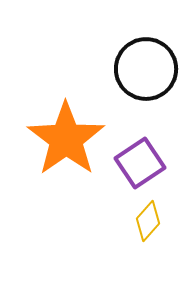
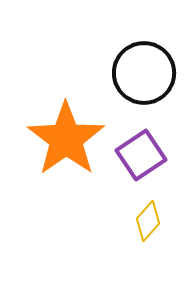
black circle: moved 2 px left, 4 px down
purple square: moved 1 px right, 8 px up
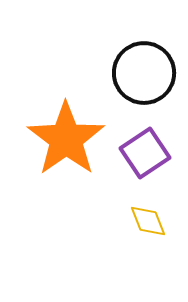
purple square: moved 4 px right, 2 px up
yellow diamond: rotated 63 degrees counterclockwise
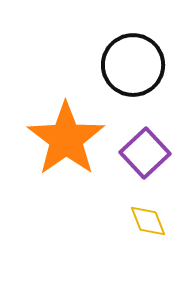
black circle: moved 11 px left, 8 px up
purple square: rotated 9 degrees counterclockwise
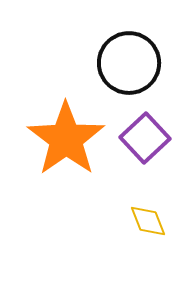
black circle: moved 4 px left, 2 px up
purple square: moved 15 px up
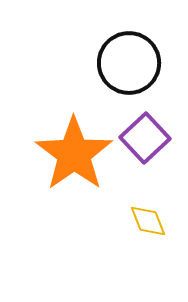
orange star: moved 8 px right, 15 px down
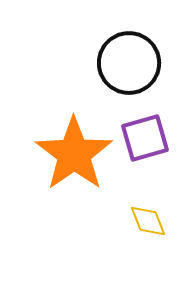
purple square: rotated 27 degrees clockwise
